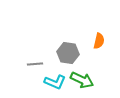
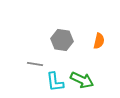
gray hexagon: moved 6 px left, 13 px up
gray line: rotated 14 degrees clockwise
cyan L-shape: rotated 60 degrees clockwise
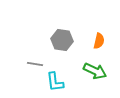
green arrow: moved 13 px right, 9 px up
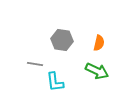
orange semicircle: moved 2 px down
green arrow: moved 2 px right
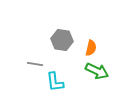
orange semicircle: moved 8 px left, 5 px down
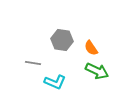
orange semicircle: rotated 133 degrees clockwise
gray line: moved 2 px left, 1 px up
cyan L-shape: rotated 60 degrees counterclockwise
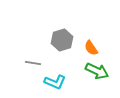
gray hexagon: rotated 25 degrees counterclockwise
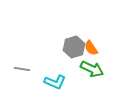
gray hexagon: moved 12 px right, 7 px down
gray line: moved 11 px left, 6 px down
green arrow: moved 5 px left, 2 px up
